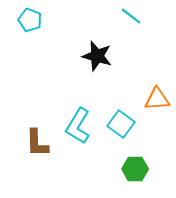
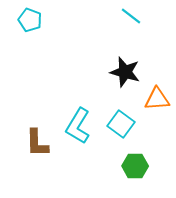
black star: moved 28 px right, 16 px down
green hexagon: moved 3 px up
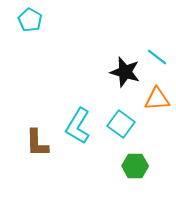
cyan line: moved 26 px right, 41 px down
cyan pentagon: rotated 10 degrees clockwise
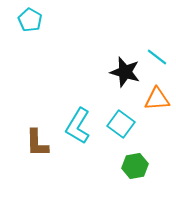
green hexagon: rotated 10 degrees counterclockwise
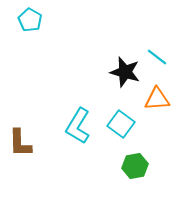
brown L-shape: moved 17 px left
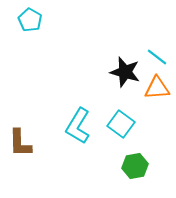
orange triangle: moved 11 px up
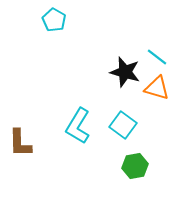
cyan pentagon: moved 24 px right
orange triangle: rotated 20 degrees clockwise
cyan square: moved 2 px right, 1 px down
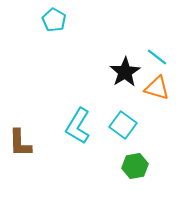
black star: rotated 24 degrees clockwise
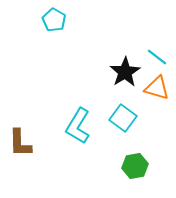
cyan square: moved 7 px up
